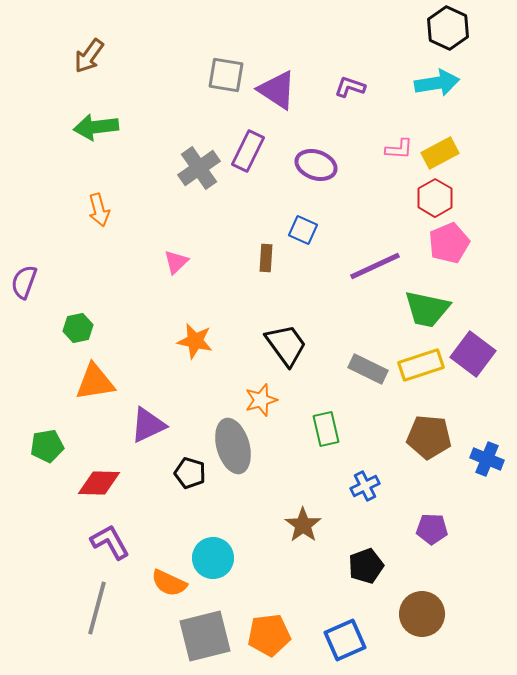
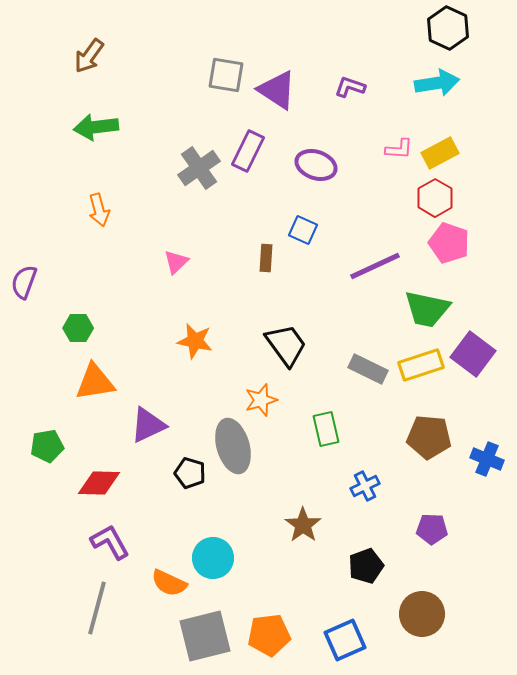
pink pentagon at (449, 243): rotated 30 degrees counterclockwise
green hexagon at (78, 328): rotated 12 degrees clockwise
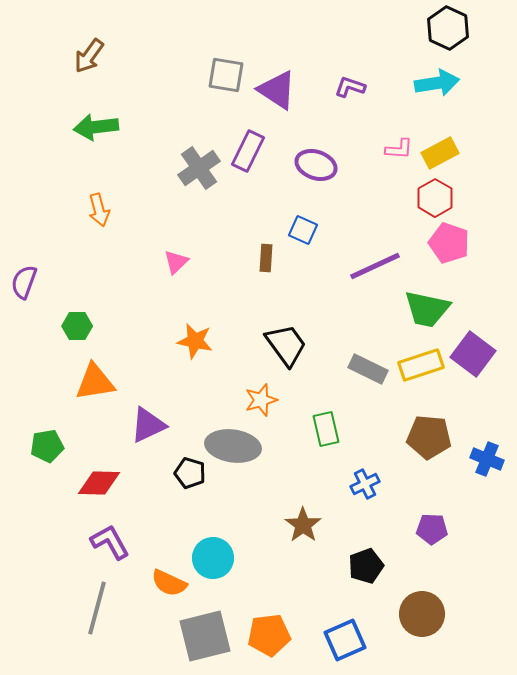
green hexagon at (78, 328): moved 1 px left, 2 px up
gray ellipse at (233, 446): rotated 66 degrees counterclockwise
blue cross at (365, 486): moved 2 px up
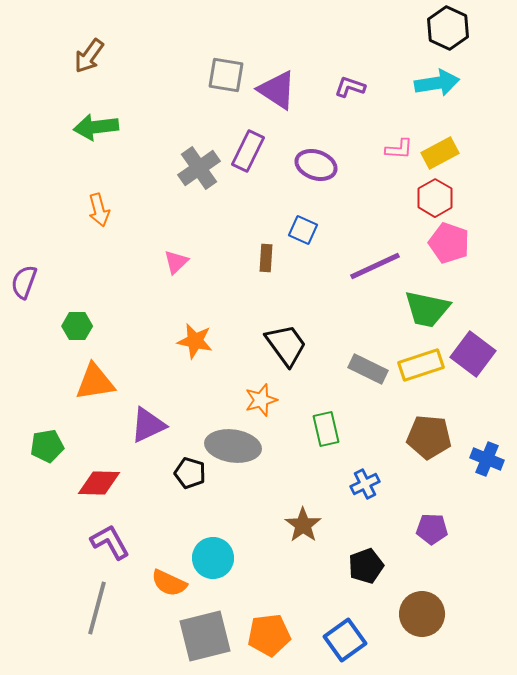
blue square at (345, 640): rotated 12 degrees counterclockwise
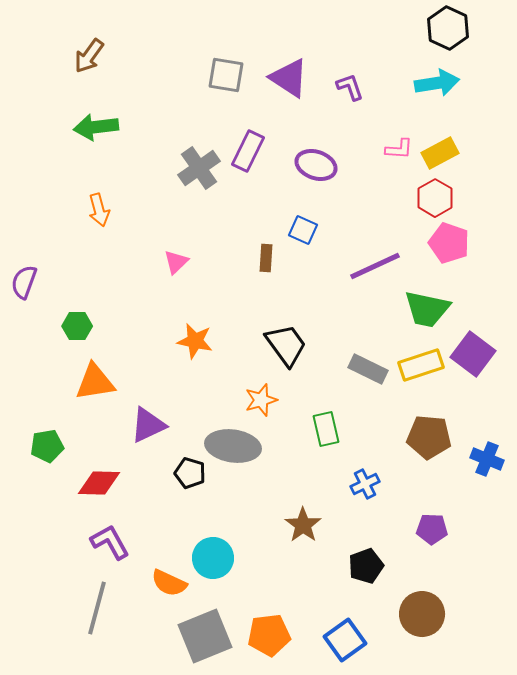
purple L-shape at (350, 87): rotated 52 degrees clockwise
purple triangle at (277, 90): moved 12 px right, 12 px up
gray square at (205, 636): rotated 8 degrees counterclockwise
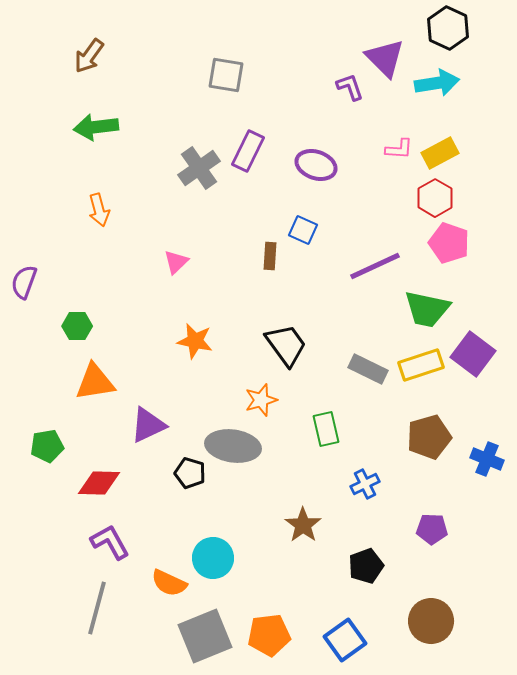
purple triangle at (289, 78): moved 96 px right, 20 px up; rotated 12 degrees clockwise
brown rectangle at (266, 258): moved 4 px right, 2 px up
brown pentagon at (429, 437): rotated 21 degrees counterclockwise
brown circle at (422, 614): moved 9 px right, 7 px down
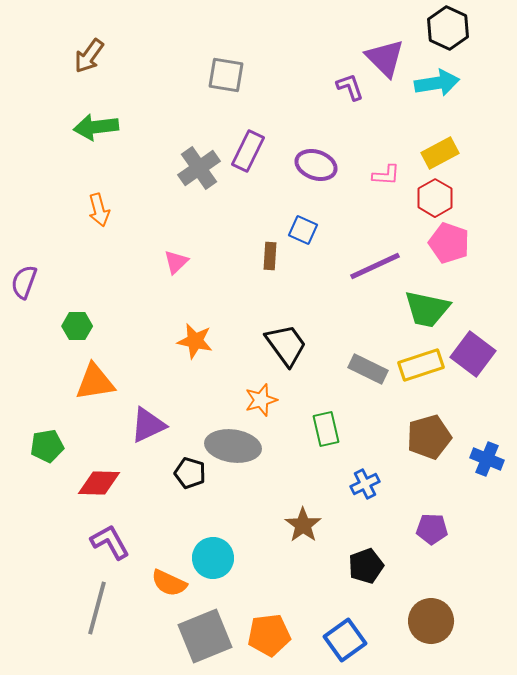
pink L-shape at (399, 149): moved 13 px left, 26 px down
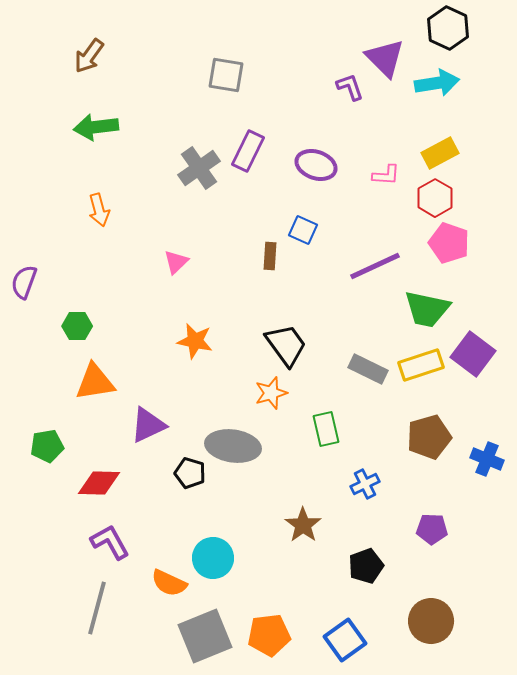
orange star at (261, 400): moved 10 px right, 7 px up
